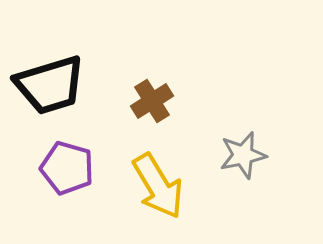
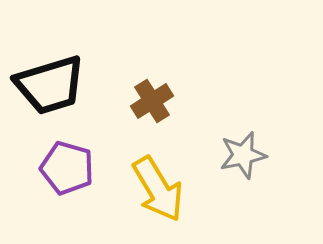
yellow arrow: moved 3 px down
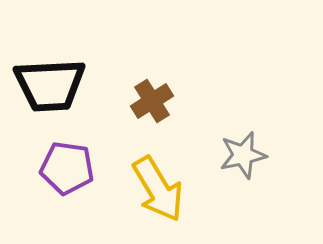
black trapezoid: rotated 14 degrees clockwise
purple pentagon: rotated 8 degrees counterclockwise
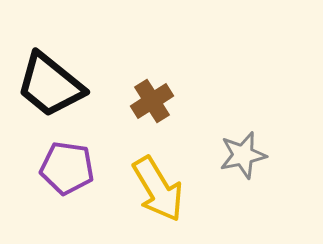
black trapezoid: rotated 42 degrees clockwise
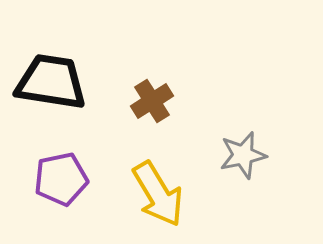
black trapezoid: moved 1 px right, 3 px up; rotated 150 degrees clockwise
purple pentagon: moved 6 px left, 11 px down; rotated 20 degrees counterclockwise
yellow arrow: moved 5 px down
